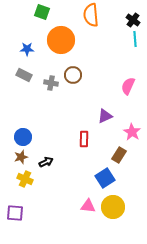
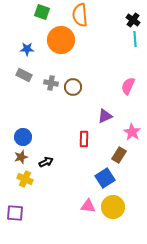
orange semicircle: moved 11 px left
brown circle: moved 12 px down
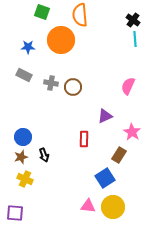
blue star: moved 1 px right, 2 px up
black arrow: moved 2 px left, 7 px up; rotated 96 degrees clockwise
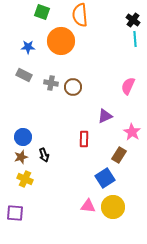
orange circle: moved 1 px down
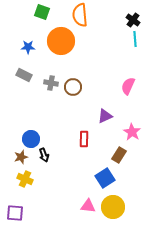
blue circle: moved 8 px right, 2 px down
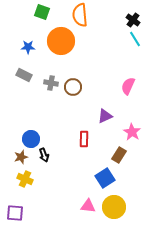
cyan line: rotated 28 degrees counterclockwise
yellow circle: moved 1 px right
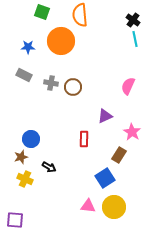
cyan line: rotated 21 degrees clockwise
black arrow: moved 5 px right, 12 px down; rotated 40 degrees counterclockwise
purple square: moved 7 px down
